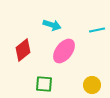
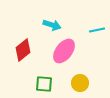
yellow circle: moved 12 px left, 2 px up
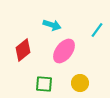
cyan line: rotated 42 degrees counterclockwise
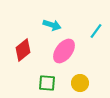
cyan line: moved 1 px left, 1 px down
green square: moved 3 px right, 1 px up
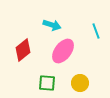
cyan line: rotated 56 degrees counterclockwise
pink ellipse: moved 1 px left
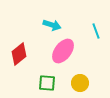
red diamond: moved 4 px left, 4 px down
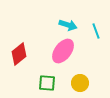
cyan arrow: moved 16 px right
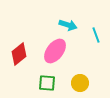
cyan line: moved 4 px down
pink ellipse: moved 8 px left
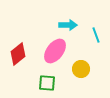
cyan arrow: rotated 18 degrees counterclockwise
red diamond: moved 1 px left
yellow circle: moved 1 px right, 14 px up
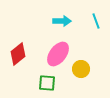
cyan arrow: moved 6 px left, 4 px up
cyan line: moved 14 px up
pink ellipse: moved 3 px right, 3 px down
